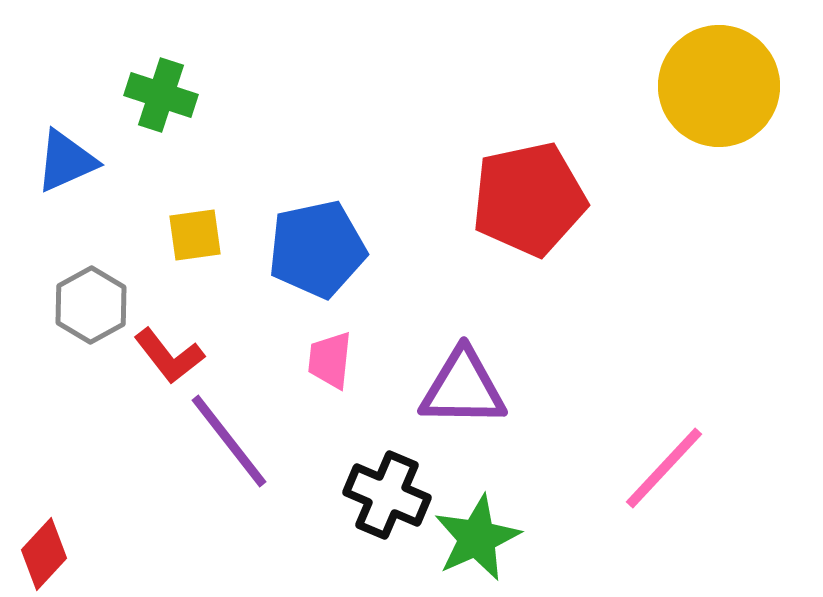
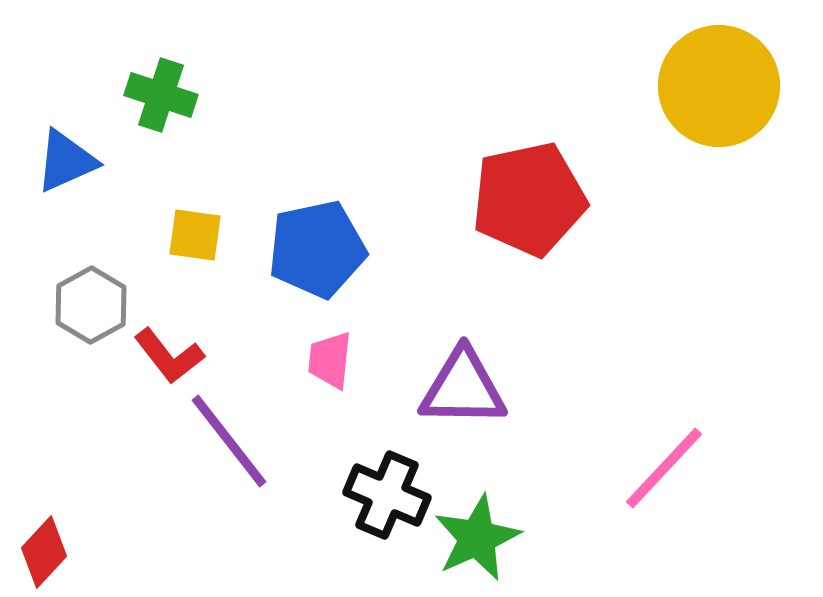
yellow square: rotated 16 degrees clockwise
red diamond: moved 2 px up
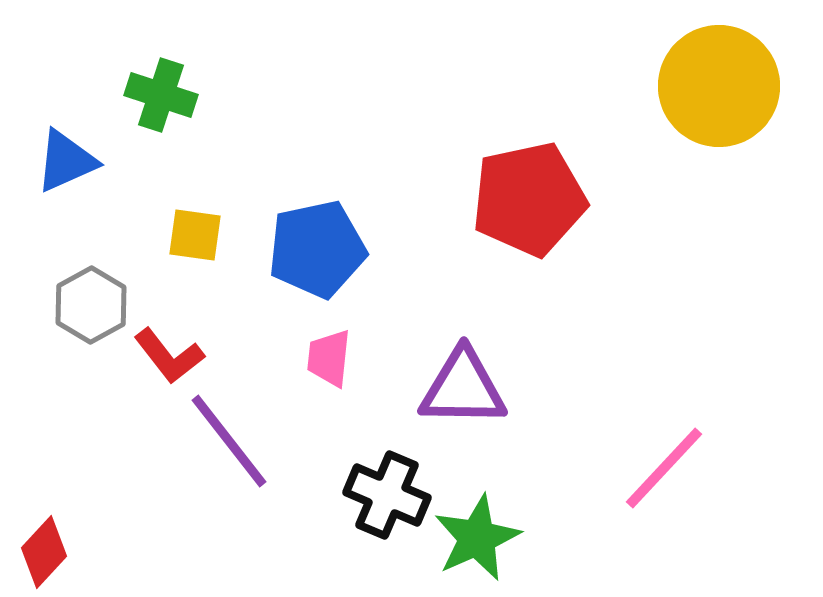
pink trapezoid: moved 1 px left, 2 px up
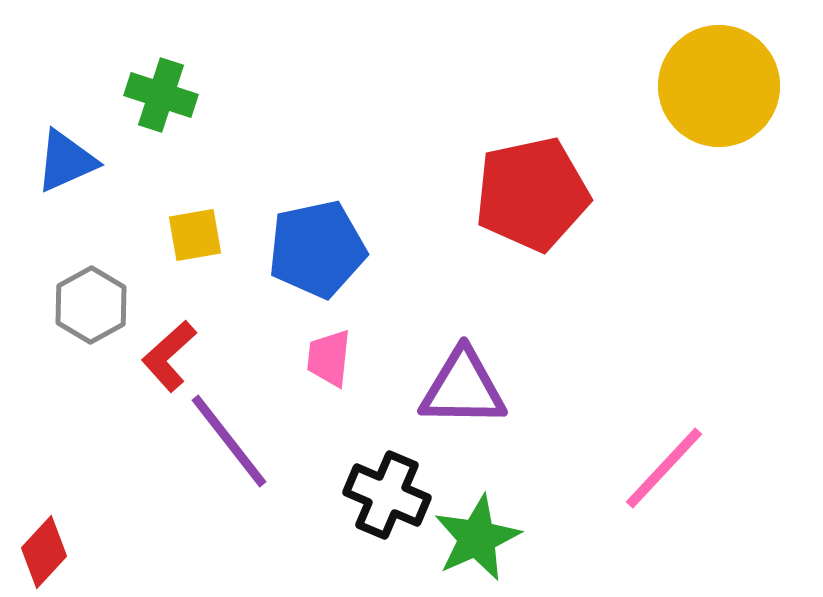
red pentagon: moved 3 px right, 5 px up
yellow square: rotated 18 degrees counterclockwise
red L-shape: rotated 86 degrees clockwise
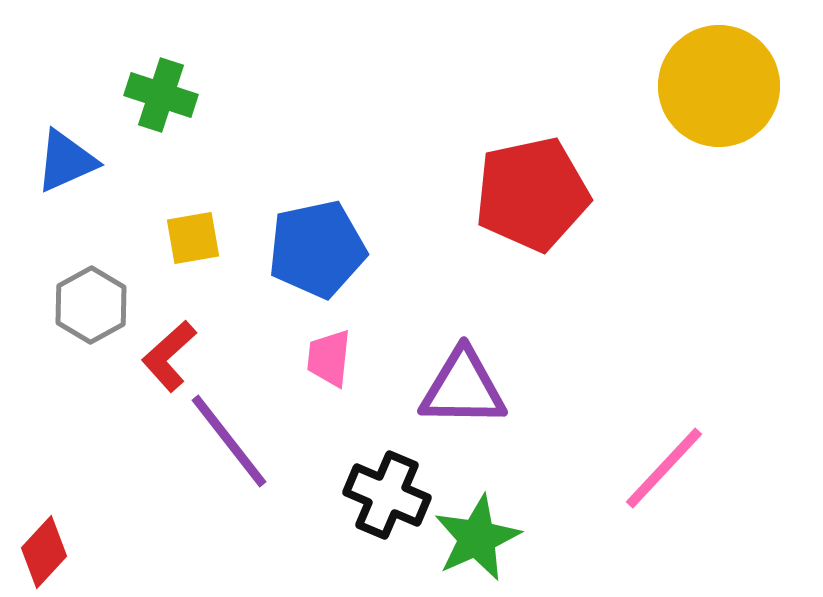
yellow square: moved 2 px left, 3 px down
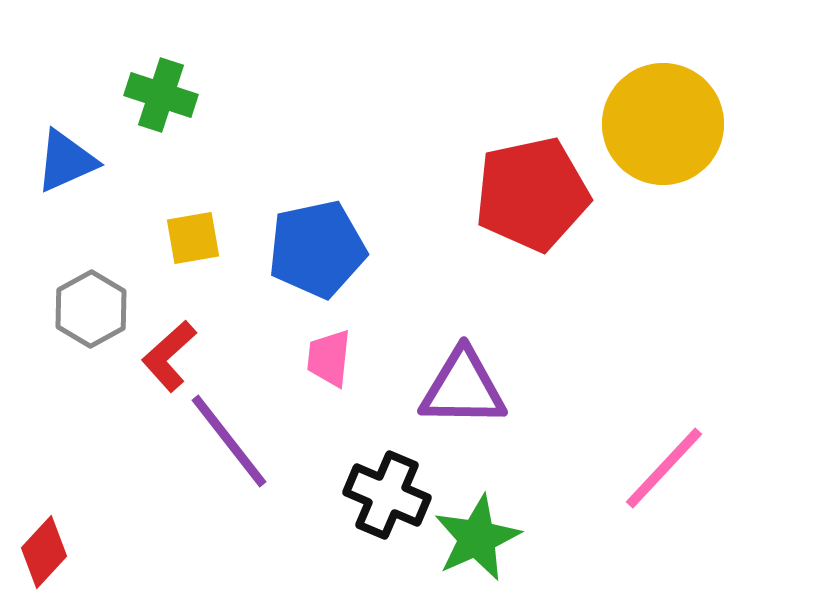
yellow circle: moved 56 px left, 38 px down
gray hexagon: moved 4 px down
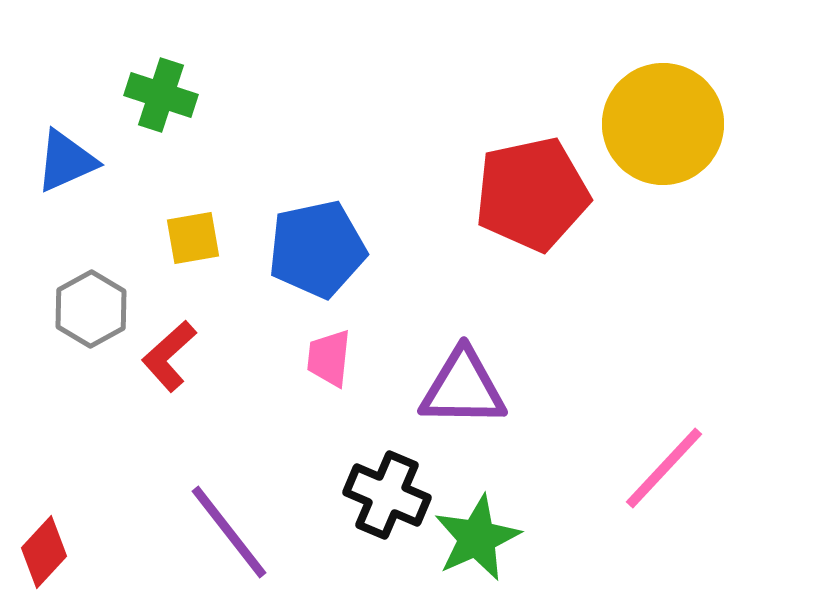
purple line: moved 91 px down
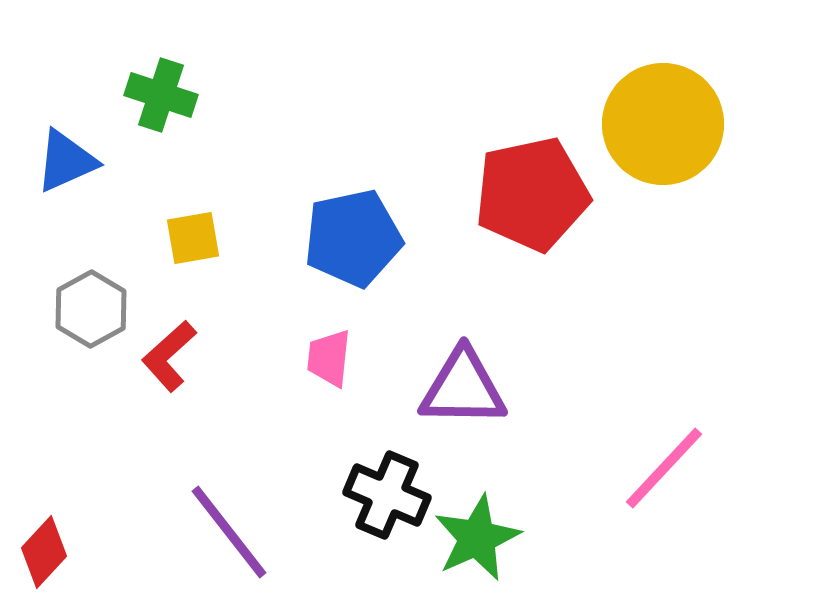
blue pentagon: moved 36 px right, 11 px up
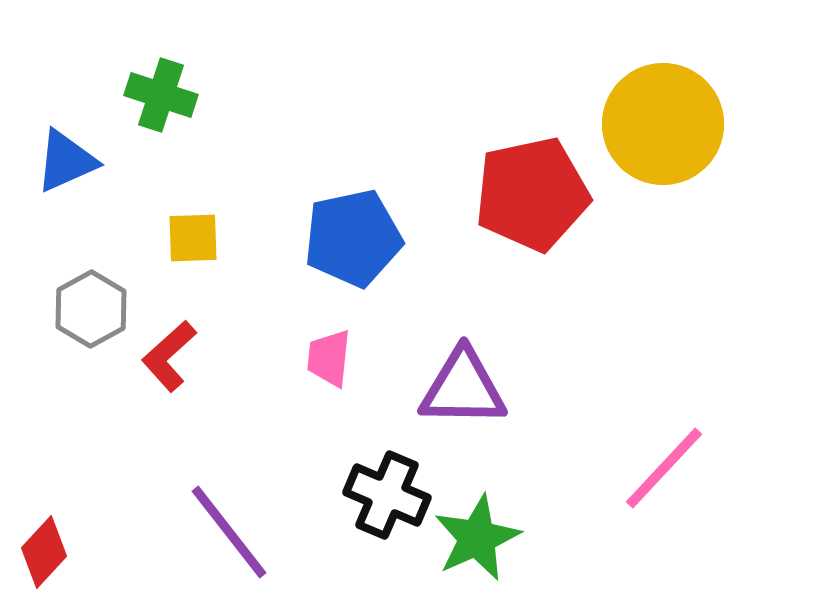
yellow square: rotated 8 degrees clockwise
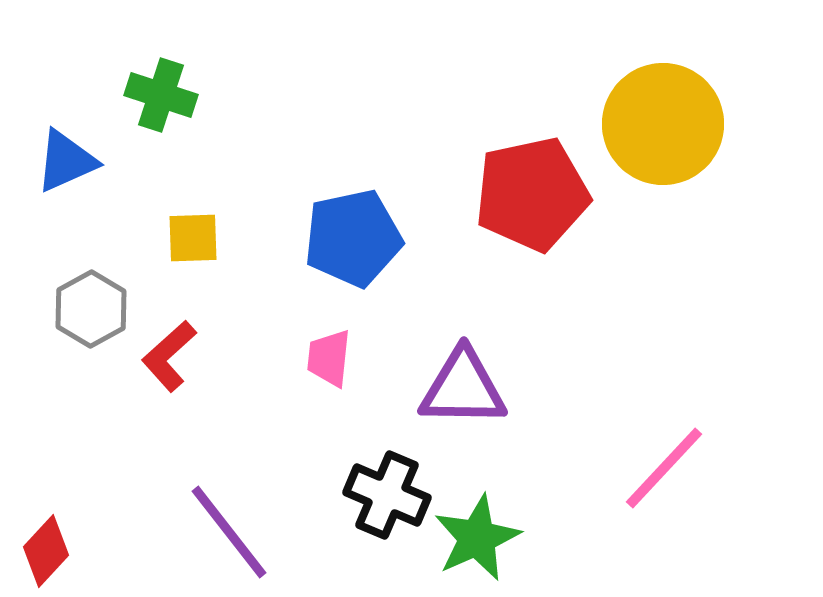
red diamond: moved 2 px right, 1 px up
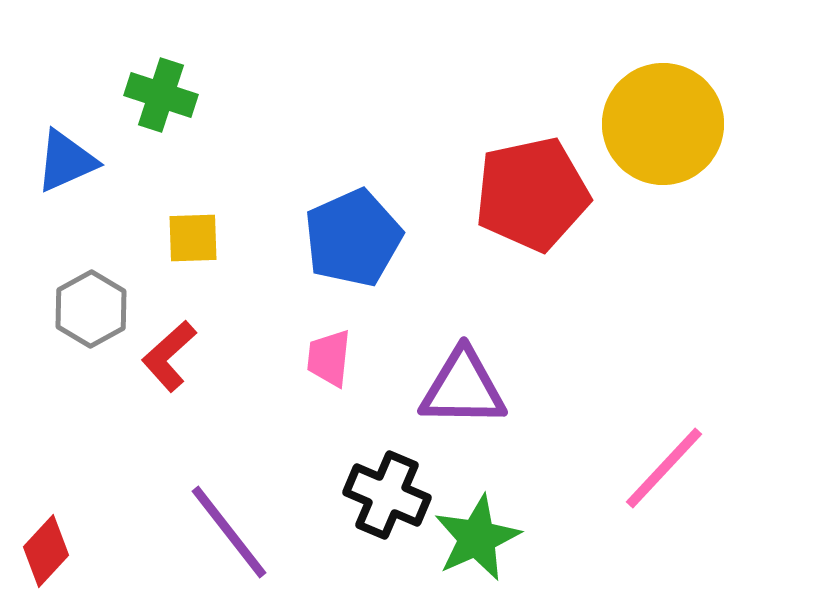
blue pentagon: rotated 12 degrees counterclockwise
